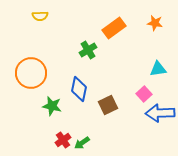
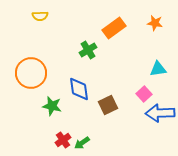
blue diamond: rotated 20 degrees counterclockwise
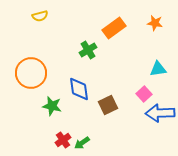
yellow semicircle: rotated 14 degrees counterclockwise
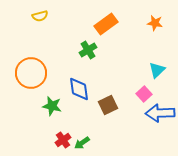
orange rectangle: moved 8 px left, 4 px up
cyan triangle: moved 1 px left, 1 px down; rotated 36 degrees counterclockwise
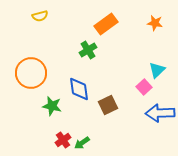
pink square: moved 7 px up
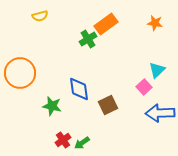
green cross: moved 11 px up
orange circle: moved 11 px left
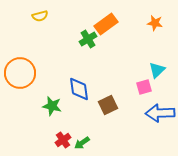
pink square: rotated 28 degrees clockwise
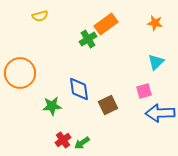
cyan triangle: moved 1 px left, 8 px up
pink square: moved 4 px down
green star: rotated 18 degrees counterclockwise
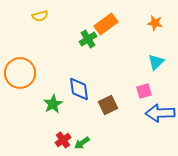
green star: moved 1 px right, 2 px up; rotated 24 degrees counterclockwise
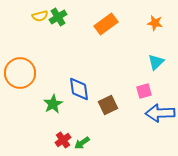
green cross: moved 30 px left, 22 px up
